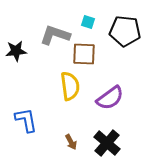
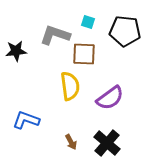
blue L-shape: rotated 60 degrees counterclockwise
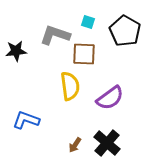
black pentagon: rotated 24 degrees clockwise
brown arrow: moved 4 px right, 3 px down; rotated 63 degrees clockwise
